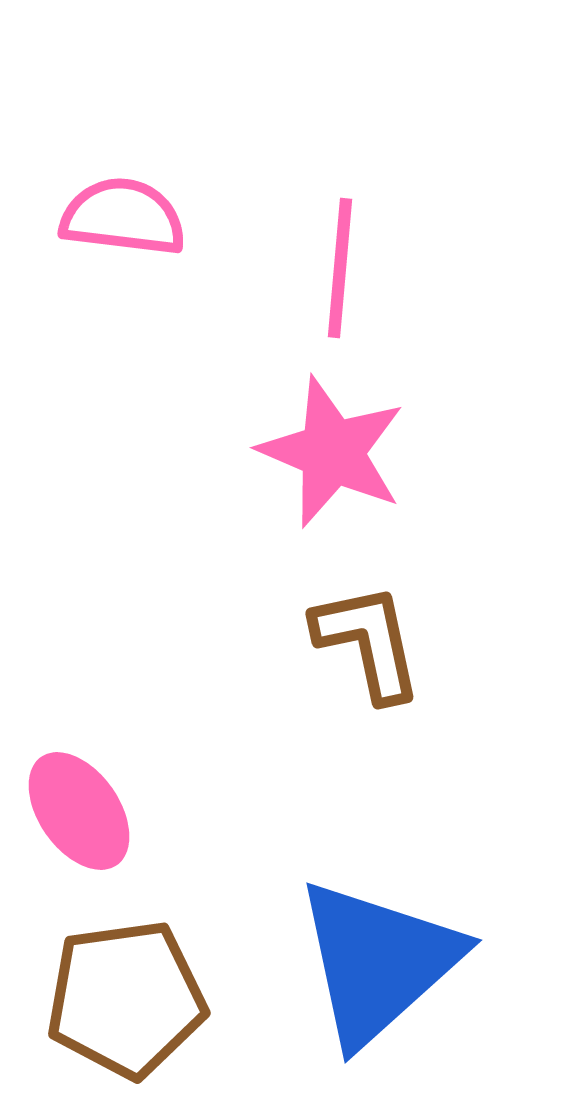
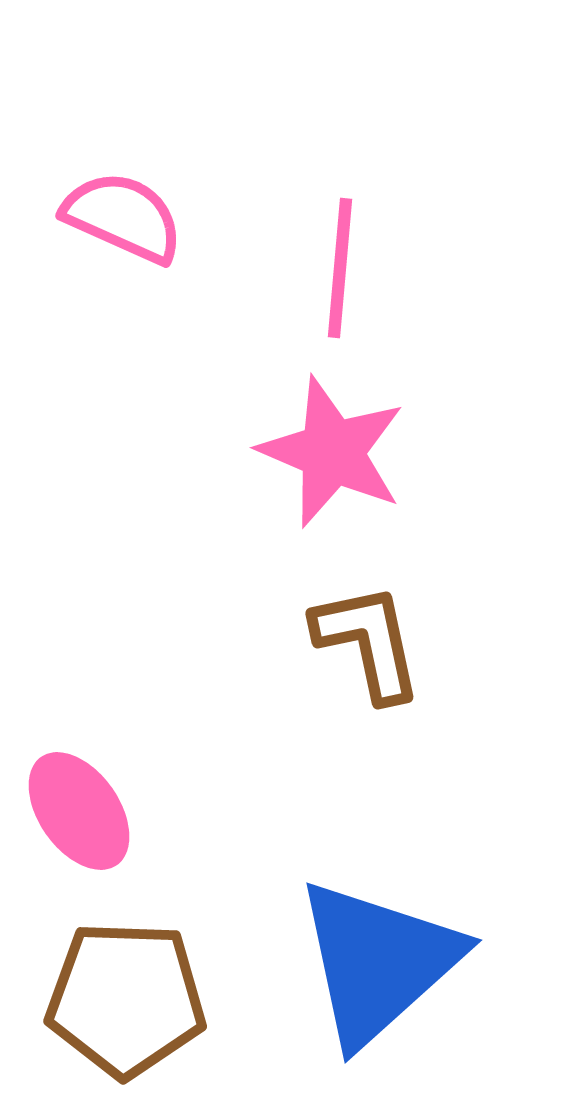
pink semicircle: rotated 17 degrees clockwise
brown pentagon: rotated 10 degrees clockwise
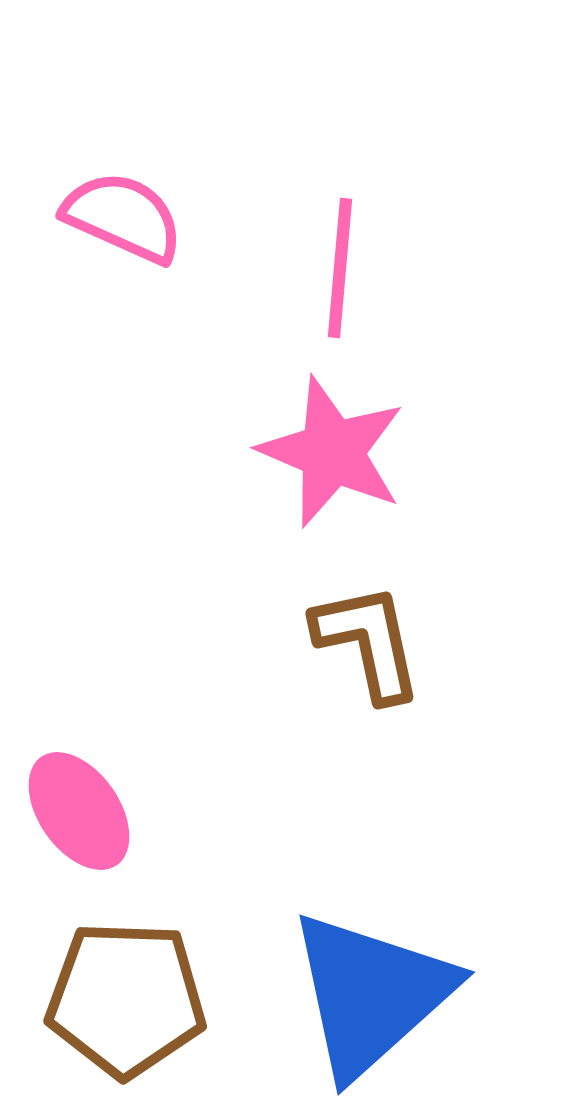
blue triangle: moved 7 px left, 32 px down
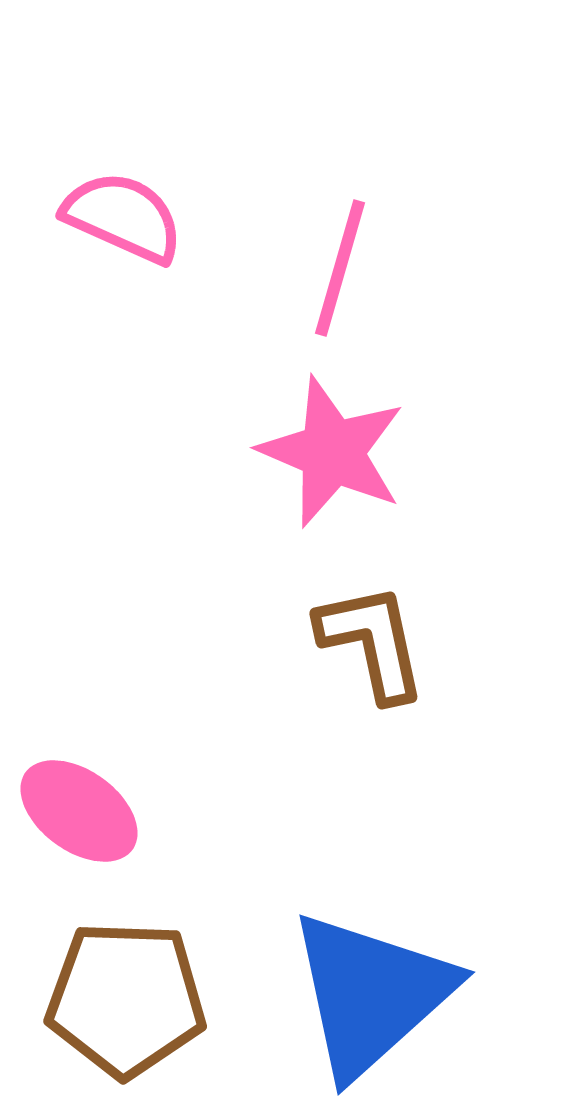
pink line: rotated 11 degrees clockwise
brown L-shape: moved 4 px right
pink ellipse: rotated 19 degrees counterclockwise
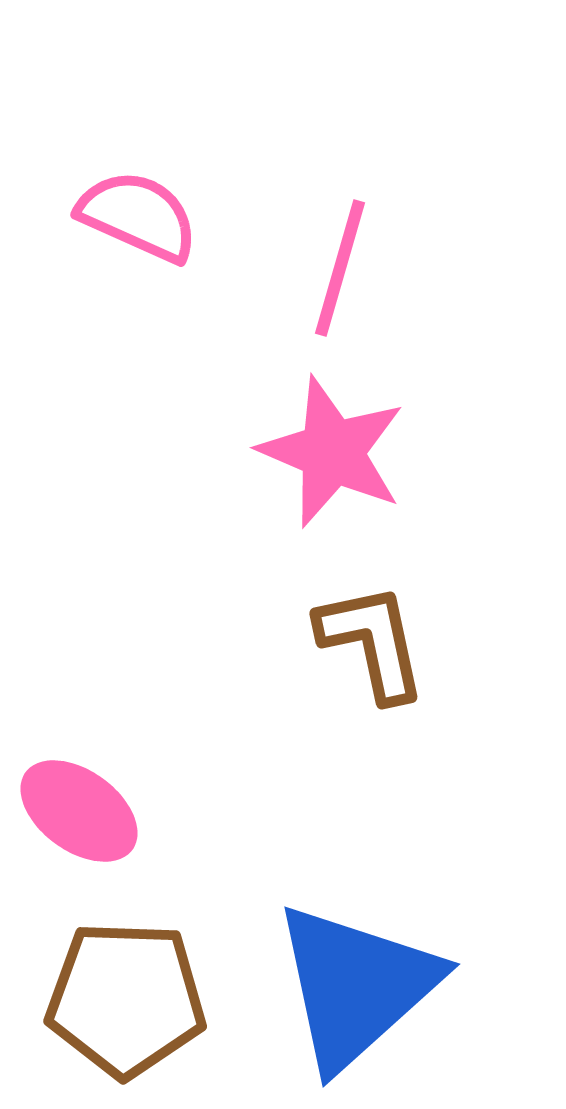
pink semicircle: moved 15 px right, 1 px up
blue triangle: moved 15 px left, 8 px up
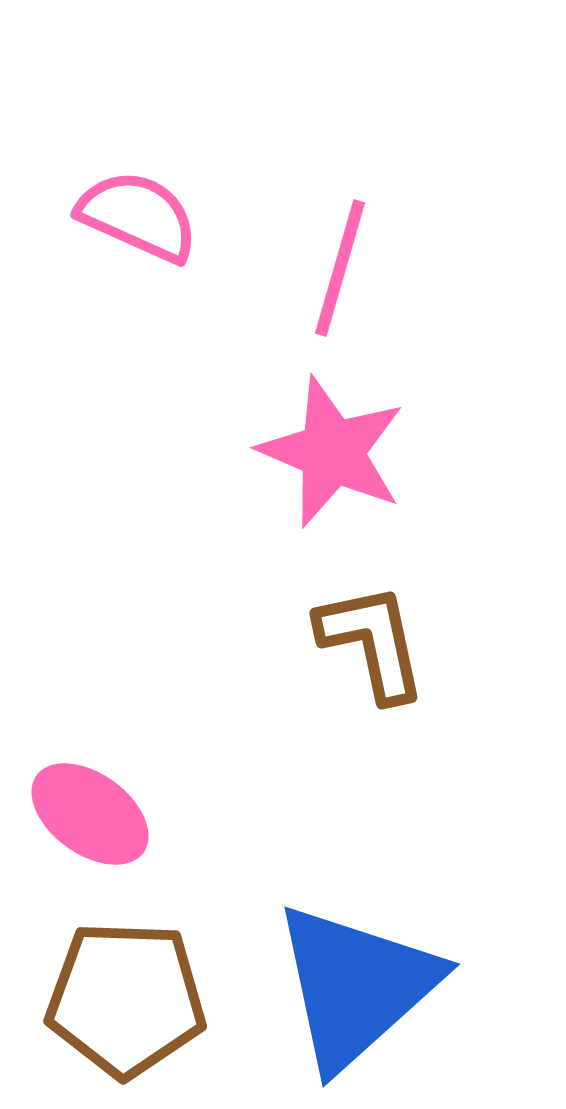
pink ellipse: moved 11 px right, 3 px down
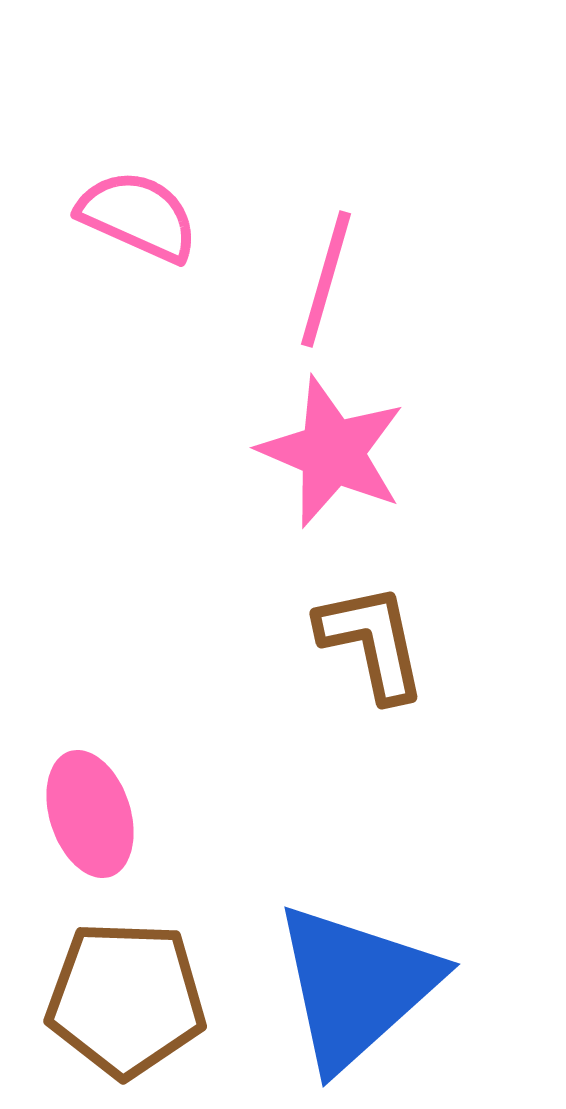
pink line: moved 14 px left, 11 px down
pink ellipse: rotated 36 degrees clockwise
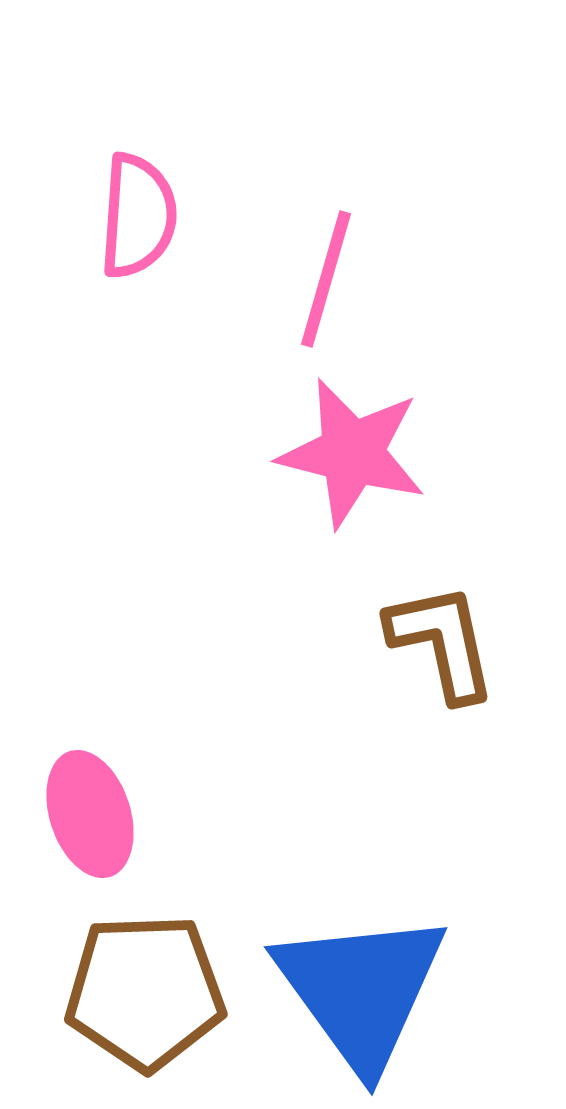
pink semicircle: rotated 70 degrees clockwise
pink star: moved 20 px right, 1 px down; rotated 9 degrees counterclockwise
brown L-shape: moved 70 px right
blue triangle: moved 5 px right, 4 px down; rotated 24 degrees counterclockwise
brown pentagon: moved 19 px right, 7 px up; rotated 4 degrees counterclockwise
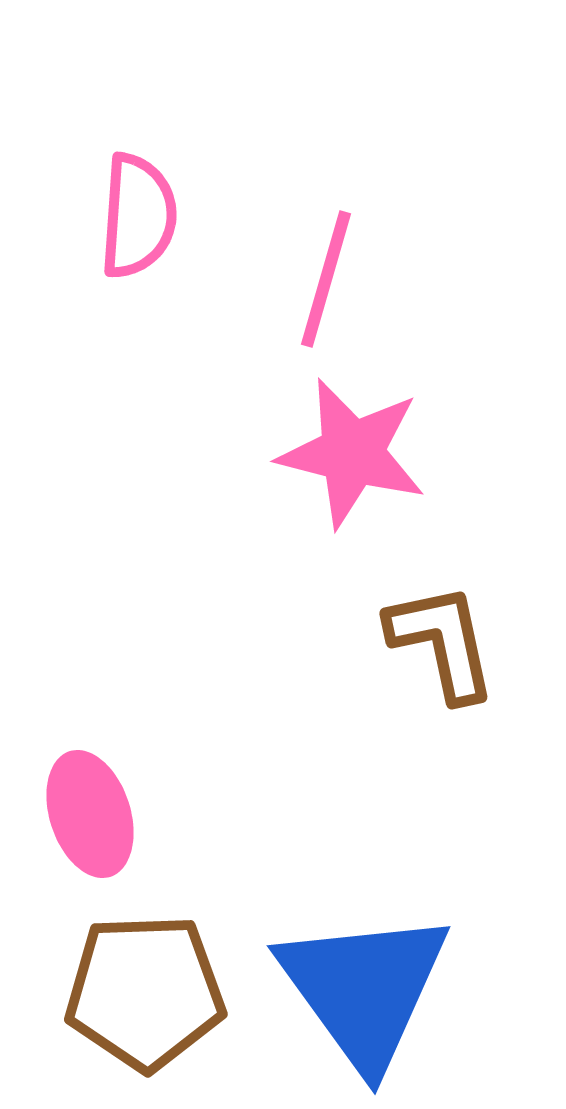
blue triangle: moved 3 px right, 1 px up
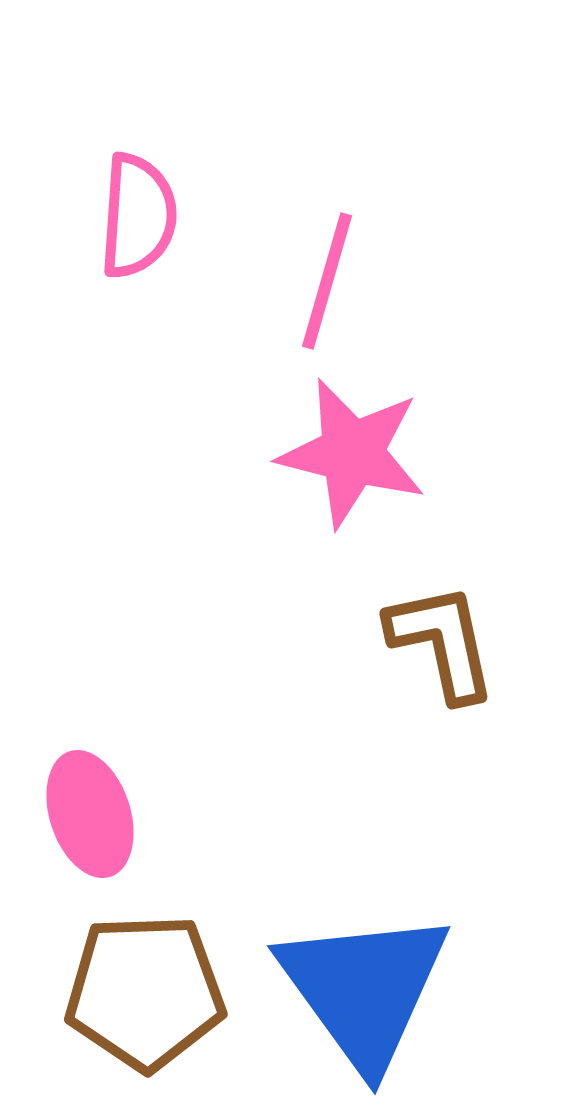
pink line: moved 1 px right, 2 px down
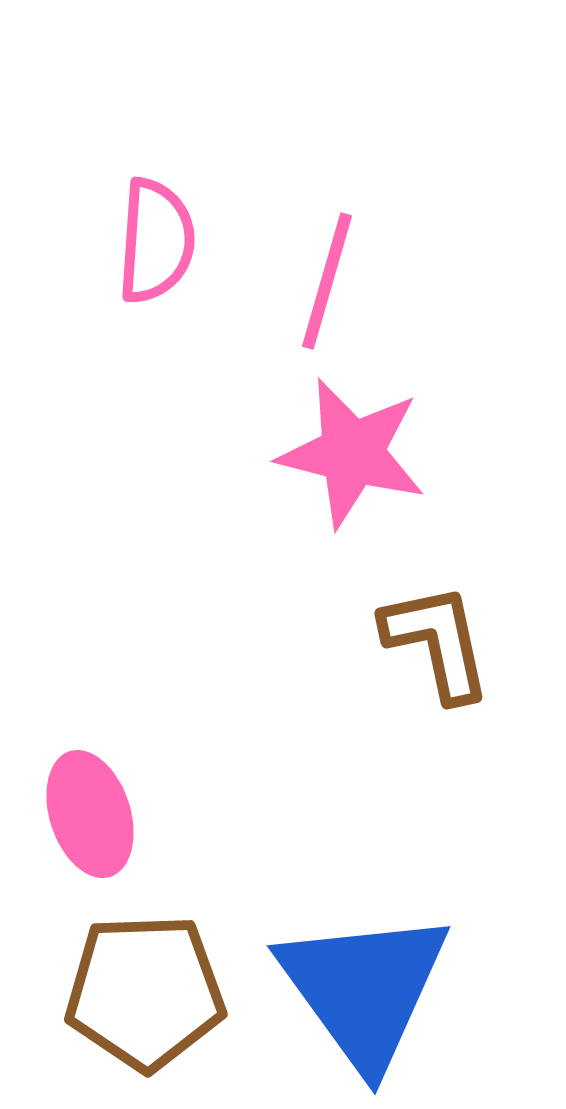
pink semicircle: moved 18 px right, 25 px down
brown L-shape: moved 5 px left
